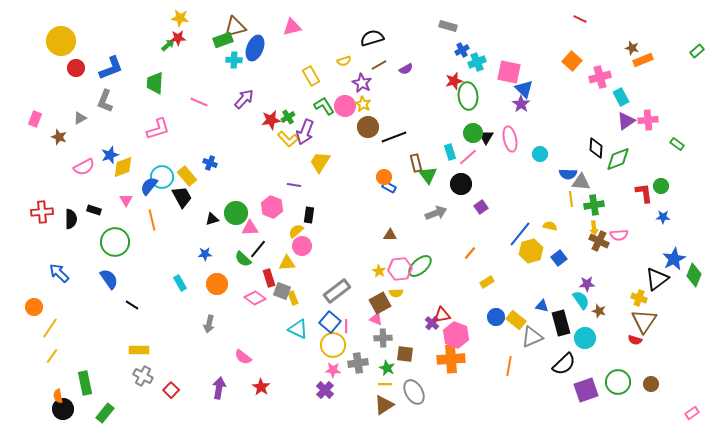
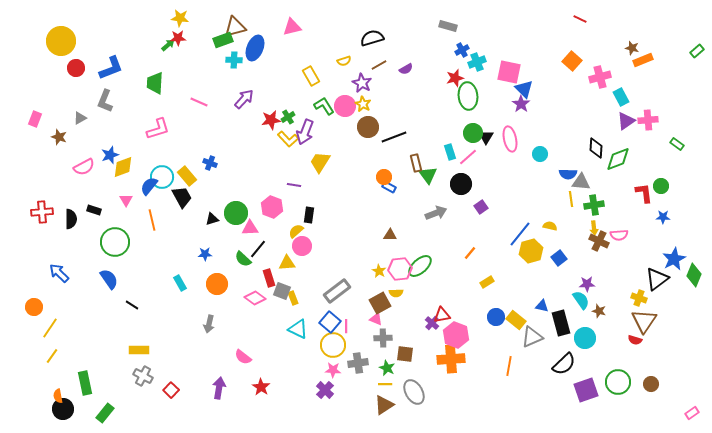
red star at (454, 81): moved 1 px right, 3 px up
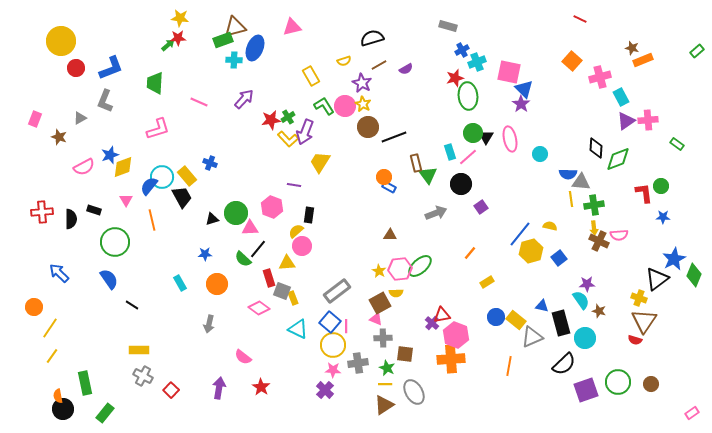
pink diamond at (255, 298): moved 4 px right, 10 px down
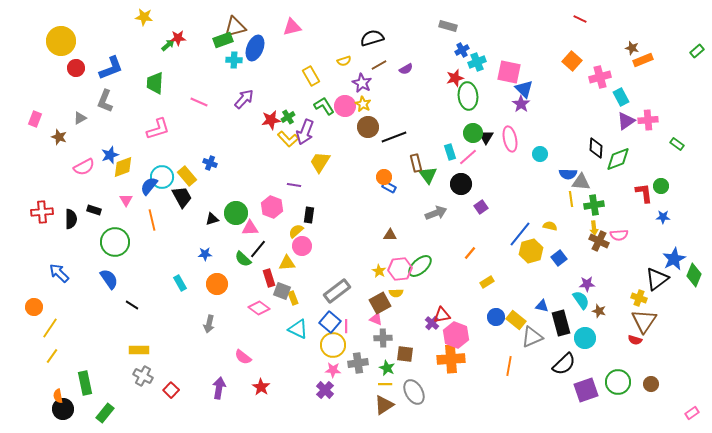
yellow star at (180, 18): moved 36 px left, 1 px up
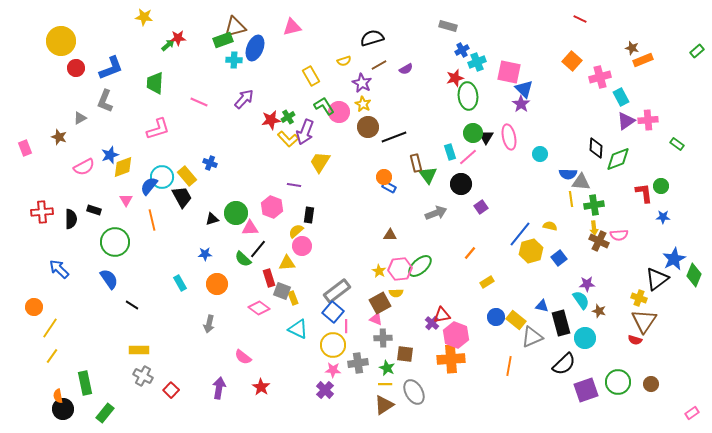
pink circle at (345, 106): moved 6 px left, 6 px down
pink rectangle at (35, 119): moved 10 px left, 29 px down; rotated 42 degrees counterclockwise
pink ellipse at (510, 139): moved 1 px left, 2 px up
blue arrow at (59, 273): moved 4 px up
blue square at (330, 322): moved 3 px right, 10 px up
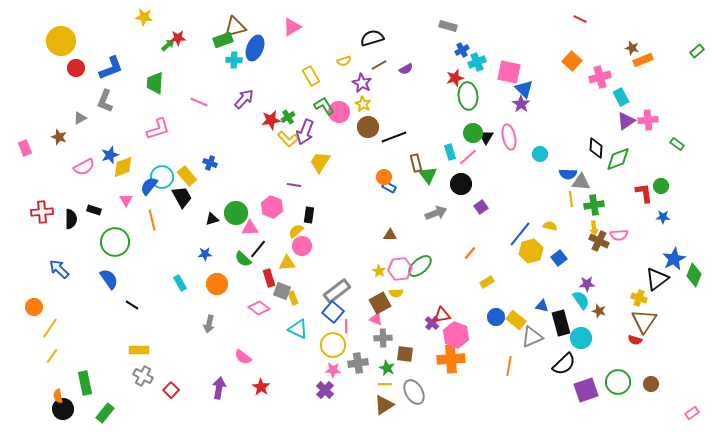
pink triangle at (292, 27): rotated 18 degrees counterclockwise
cyan circle at (585, 338): moved 4 px left
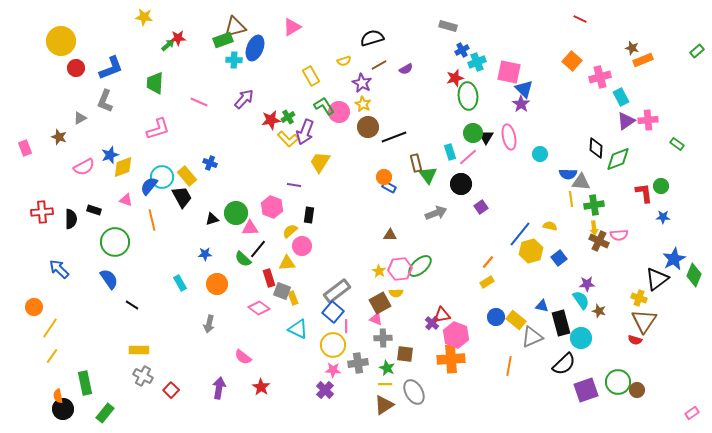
pink triangle at (126, 200): rotated 40 degrees counterclockwise
yellow semicircle at (296, 231): moved 6 px left
orange line at (470, 253): moved 18 px right, 9 px down
brown circle at (651, 384): moved 14 px left, 6 px down
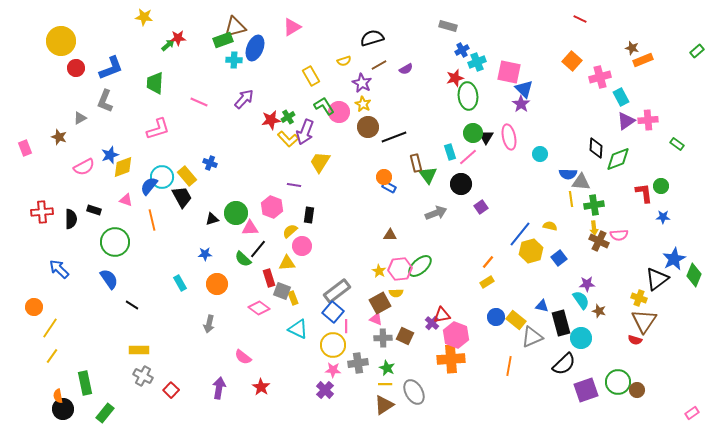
brown square at (405, 354): moved 18 px up; rotated 18 degrees clockwise
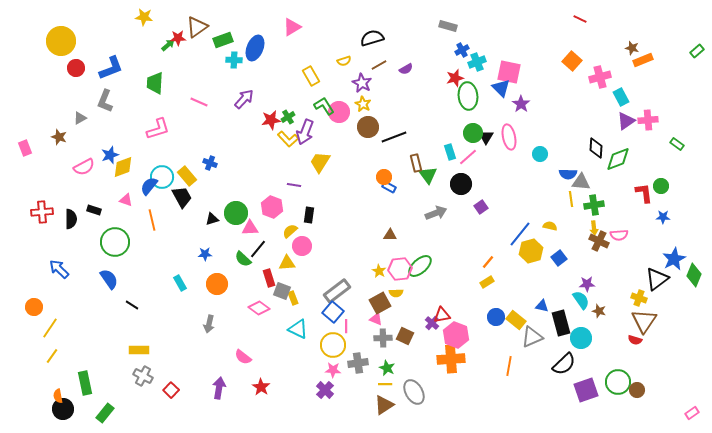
brown triangle at (235, 27): moved 38 px left; rotated 20 degrees counterclockwise
blue triangle at (524, 89): moved 23 px left, 1 px up
